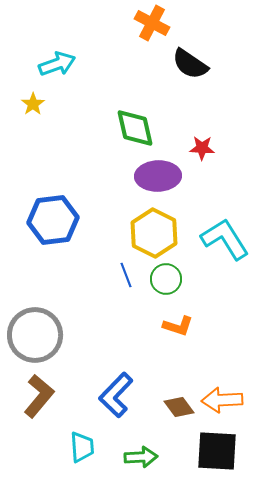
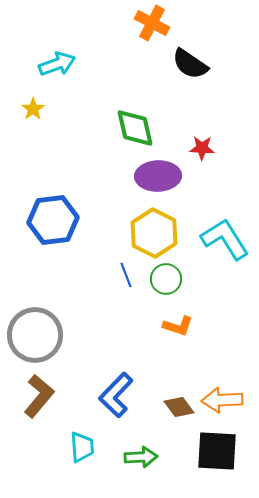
yellow star: moved 5 px down
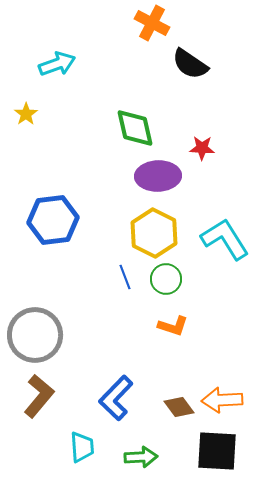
yellow star: moved 7 px left, 5 px down
blue line: moved 1 px left, 2 px down
orange L-shape: moved 5 px left
blue L-shape: moved 3 px down
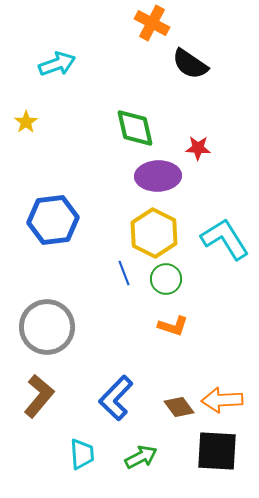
yellow star: moved 8 px down
red star: moved 4 px left
blue line: moved 1 px left, 4 px up
gray circle: moved 12 px right, 8 px up
cyan trapezoid: moved 7 px down
green arrow: rotated 24 degrees counterclockwise
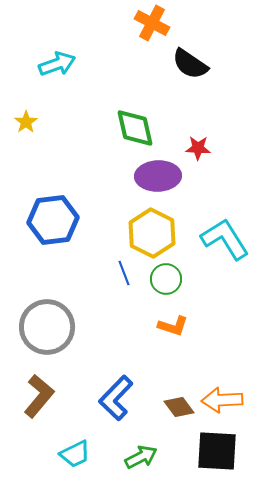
yellow hexagon: moved 2 px left
cyan trapezoid: moved 7 px left; rotated 68 degrees clockwise
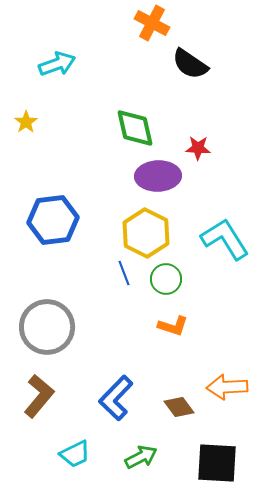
yellow hexagon: moved 6 px left
orange arrow: moved 5 px right, 13 px up
black square: moved 12 px down
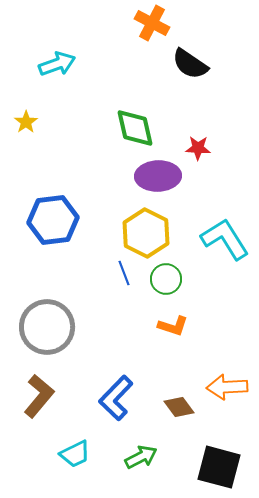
black square: moved 2 px right, 4 px down; rotated 12 degrees clockwise
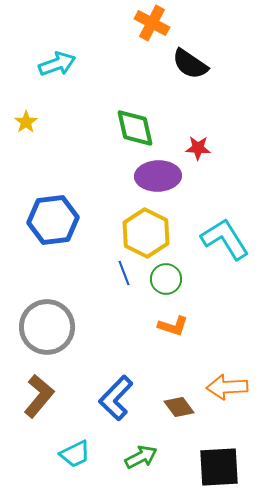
black square: rotated 18 degrees counterclockwise
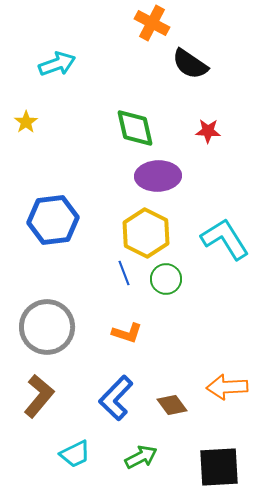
red star: moved 10 px right, 17 px up
orange L-shape: moved 46 px left, 7 px down
brown diamond: moved 7 px left, 2 px up
